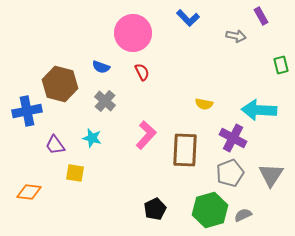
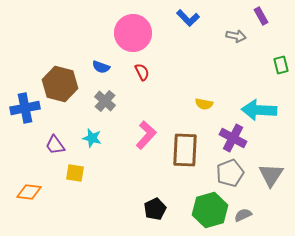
blue cross: moved 2 px left, 3 px up
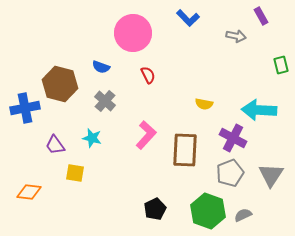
red semicircle: moved 6 px right, 3 px down
green hexagon: moved 2 px left, 1 px down; rotated 24 degrees counterclockwise
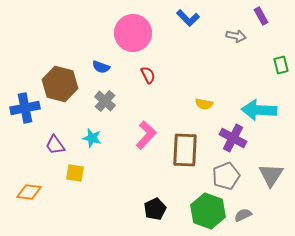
gray pentagon: moved 4 px left, 3 px down
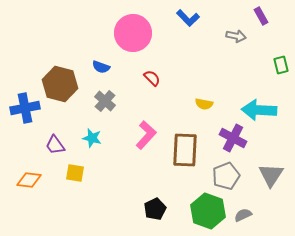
red semicircle: moved 4 px right, 3 px down; rotated 18 degrees counterclockwise
orange diamond: moved 12 px up
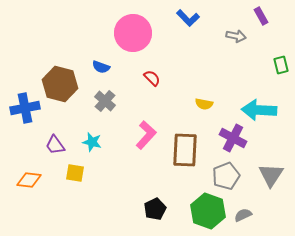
cyan star: moved 4 px down
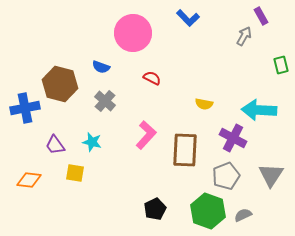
gray arrow: moved 8 px right; rotated 72 degrees counterclockwise
red semicircle: rotated 18 degrees counterclockwise
